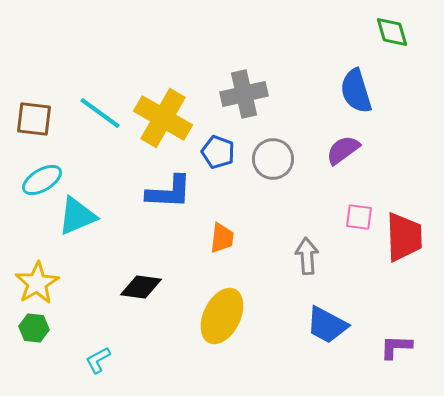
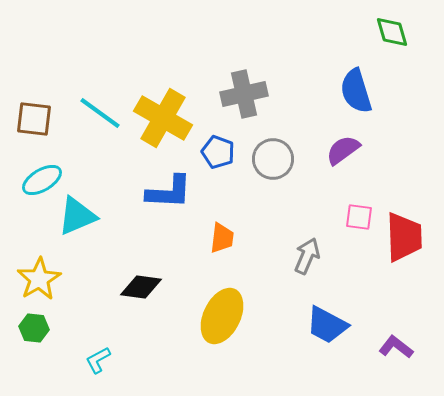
gray arrow: rotated 27 degrees clockwise
yellow star: moved 2 px right, 4 px up
purple L-shape: rotated 36 degrees clockwise
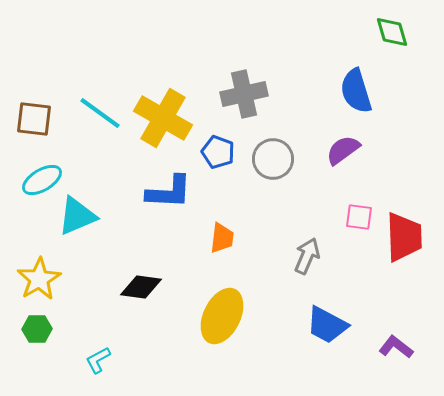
green hexagon: moved 3 px right, 1 px down; rotated 8 degrees counterclockwise
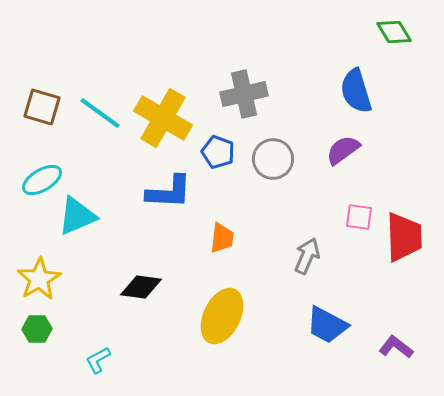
green diamond: moved 2 px right; rotated 15 degrees counterclockwise
brown square: moved 8 px right, 12 px up; rotated 9 degrees clockwise
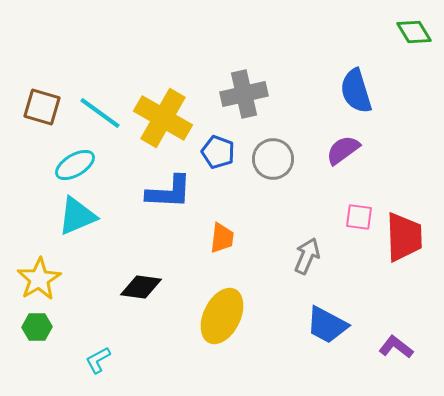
green diamond: moved 20 px right
cyan ellipse: moved 33 px right, 15 px up
green hexagon: moved 2 px up
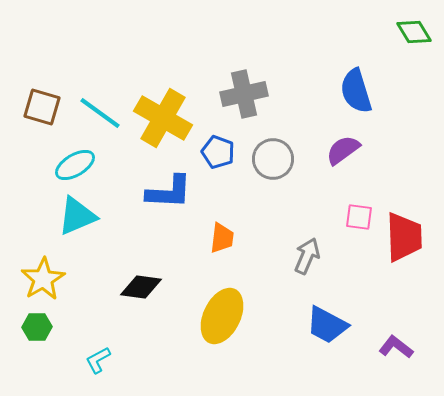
yellow star: moved 4 px right
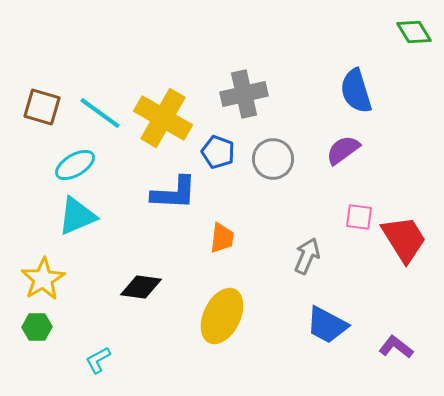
blue L-shape: moved 5 px right, 1 px down
red trapezoid: moved 2 px down; rotated 30 degrees counterclockwise
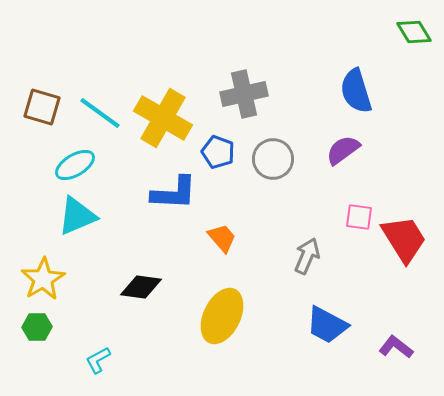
orange trapezoid: rotated 48 degrees counterclockwise
